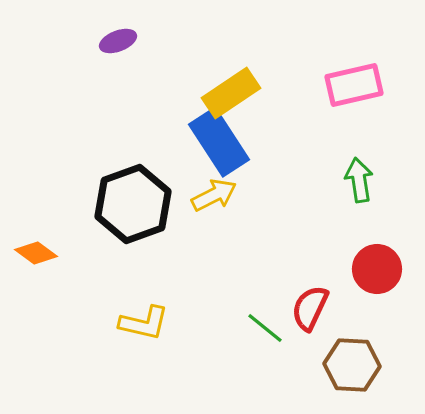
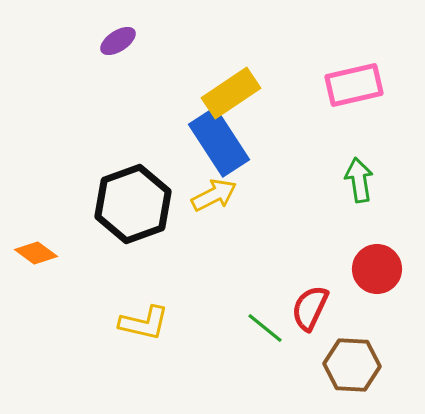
purple ellipse: rotated 12 degrees counterclockwise
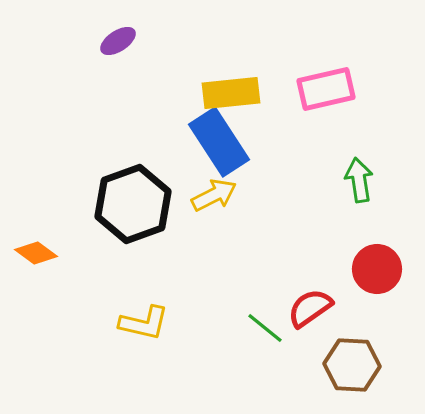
pink rectangle: moved 28 px left, 4 px down
yellow rectangle: rotated 28 degrees clockwise
red semicircle: rotated 30 degrees clockwise
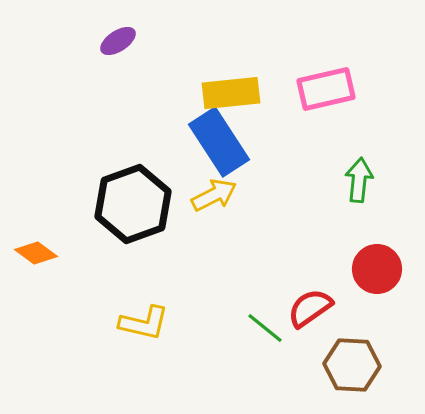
green arrow: rotated 15 degrees clockwise
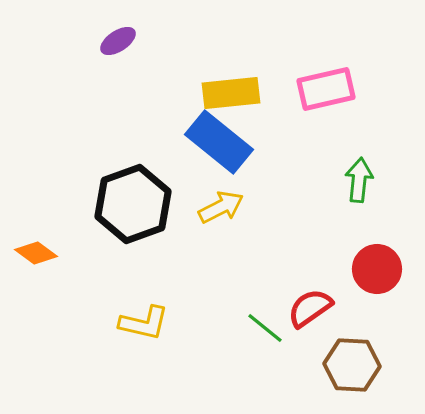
blue rectangle: rotated 18 degrees counterclockwise
yellow arrow: moved 7 px right, 12 px down
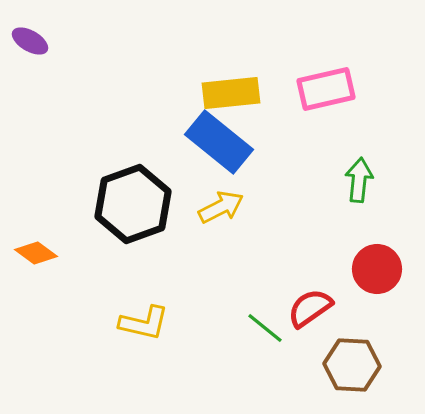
purple ellipse: moved 88 px left; rotated 63 degrees clockwise
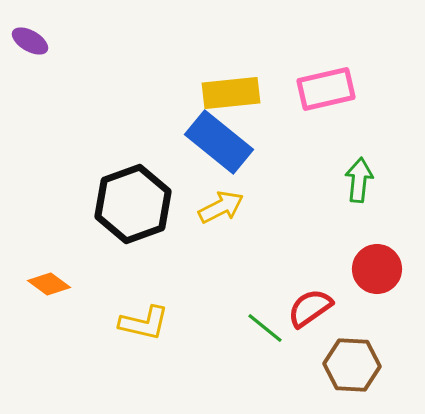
orange diamond: moved 13 px right, 31 px down
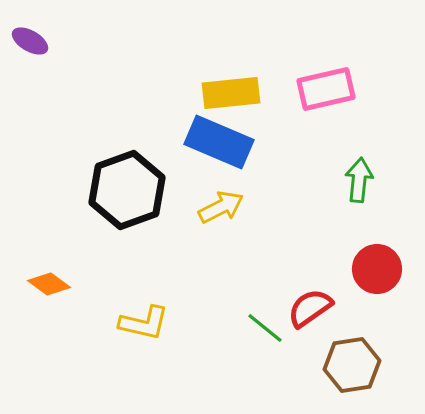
blue rectangle: rotated 16 degrees counterclockwise
black hexagon: moved 6 px left, 14 px up
brown hexagon: rotated 12 degrees counterclockwise
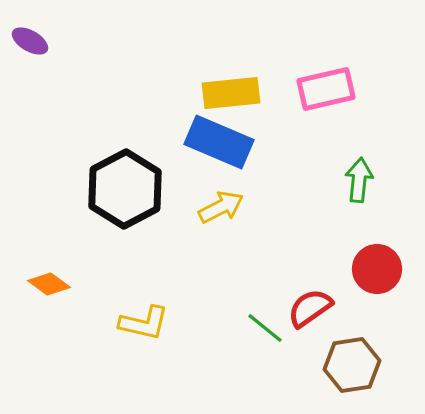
black hexagon: moved 2 px left, 1 px up; rotated 8 degrees counterclockwise
